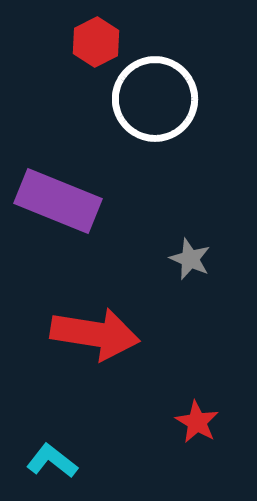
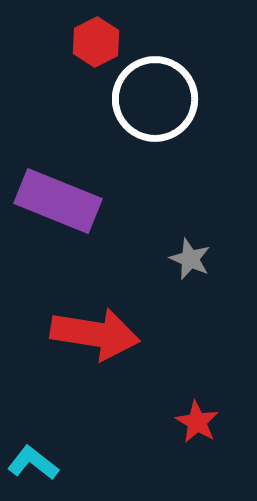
cyan L-shape: moved 19 px left, 2 px down
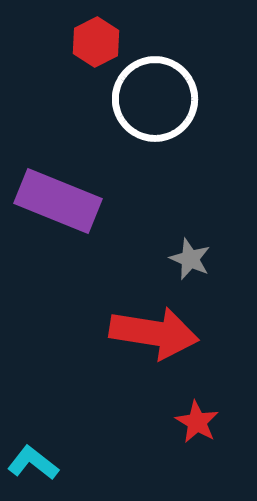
red arrow: moved 59 px right, 1 px up
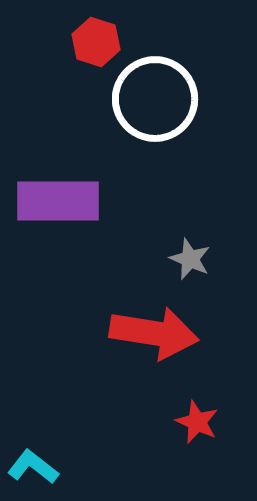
red hexagon: rotated 15 degrees counterclockwise
purple rectangle: rotated 22 degrees counterclockwise
red star: rotated 6 degrees counterclockwise
cyan L-shape: moved 4 px down
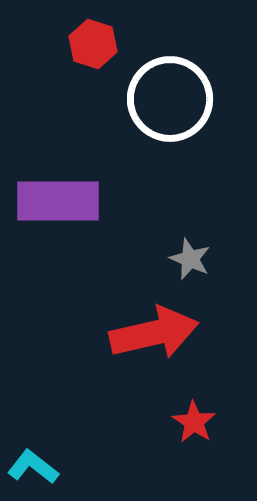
red hexagon: moved 3 px left, 2 px down
white circle: moved 15 px right
red arrow: rotated 22 degrees counterclockwise
red star: moved 3 px left; rotated 9 degrees clockwise
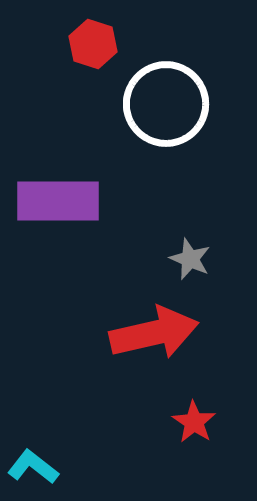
white circle: moved 4 px left, 5 px down
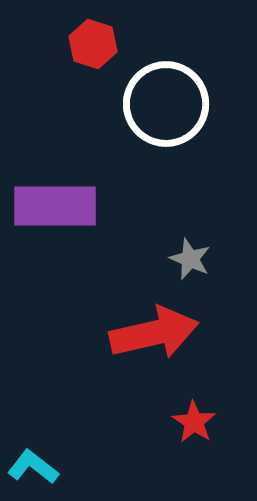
purple rectangle: moved 3 px left, 5 px down
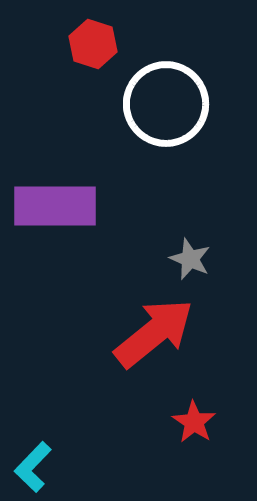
red arrow: rotated 26 degrees counterclockwise
cyan L-shape: rotated 84 degrees counterclockwise
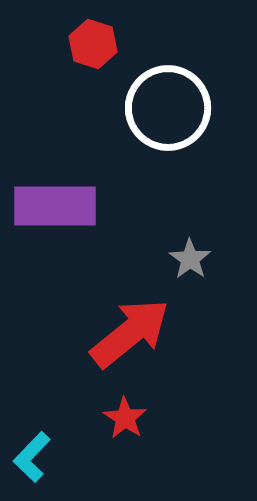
white circle: moved 2 px right, 4 px down
gray star: rotated 12 degrees clockwise
red arrow: moved 24 px left
red star: moved 69 px left, 4 px up
cyan L-shape: moved 1 px left, 10 px up
